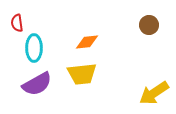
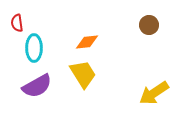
yellow trapezoid: moved 1 px right; rotated 116 degrees counterclockwise
purple semicircle: moved 2 px down
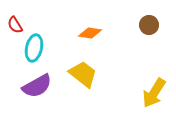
red semicircle: moved 2 px left, 2 px down; rotated 24 degrees counterclockwise
orange diamond: moved 3 px right, 9 px up; rotated 15 degrees clockwise
cyan ellipse: rotated 12 degrees clockwise
yellow trapezoid: rotated 20 degrees counterclockwise
yellow arrow: rotated 24 degrees counterclockwise
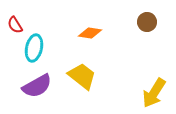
brown circle: moved 2 px left, 3 px up
yellow trapezoid: moved 1 px left, 2 px down
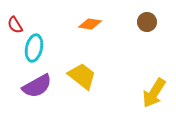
orange diamond: moved 9 px up
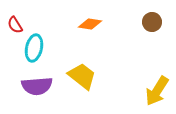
brown circle: moved 5 px right
purple semicircle: rotated 24 degrees clockwise
yellow arrow: moved 3 px right, 2 px up
